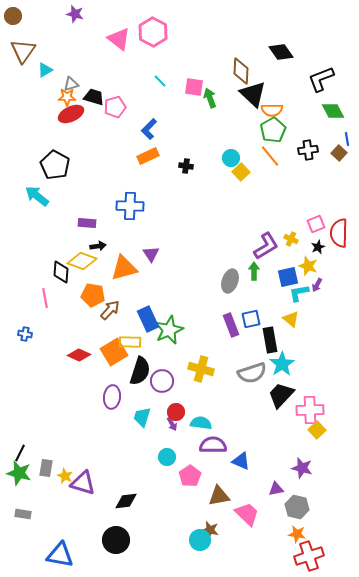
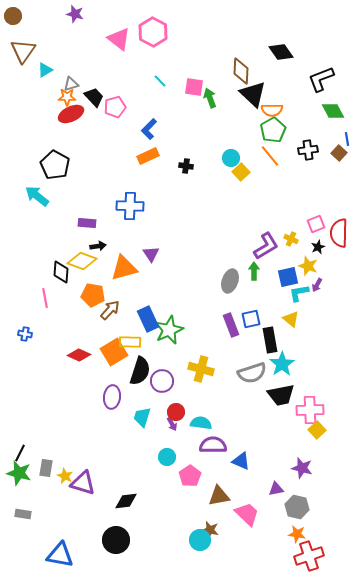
black trapezoid at (94, 97): rotated 30 degrees clockwise
black trapezoid at (281, 395): rotated 144 degrees counterclockwise
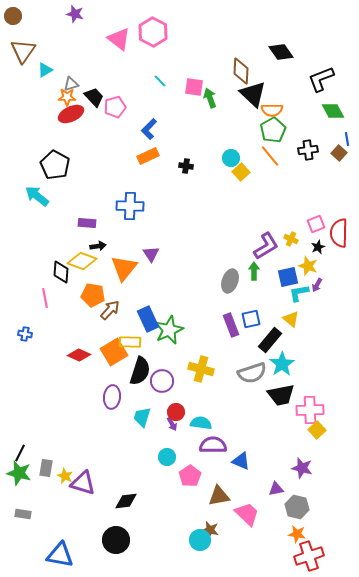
orange triangle at (124, 268): rotated 36 degrees counterclockwise
black rectangle at (270, 340): rotated 50 degrees clockwise
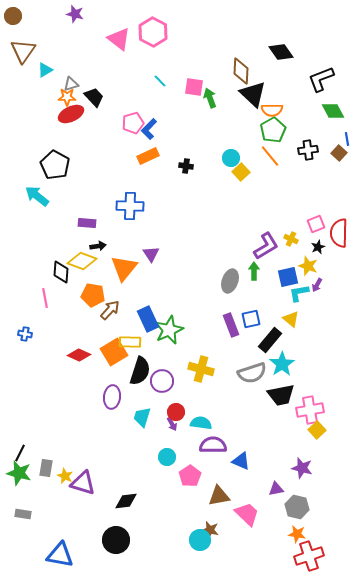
pink pentagon at (115, 107): moved 18 px right, 16 px down
pink cross at (310, 410): rotated 8 degrees counterclockwise
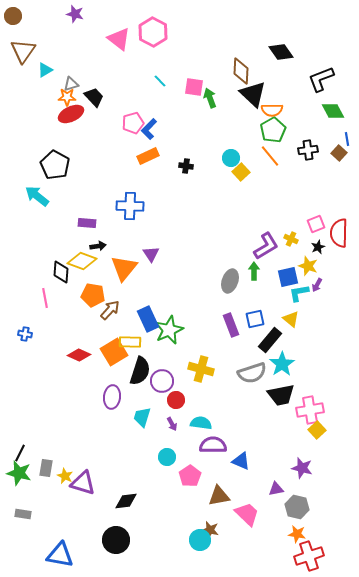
blue square at (251, 319): moved 4 px right
red circle at (176, 412): moved 12 px up
